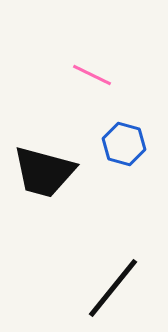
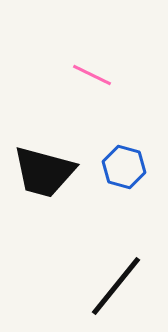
blue hexagon: moved 23 px down
black line: moved 3 px right, 2 px up
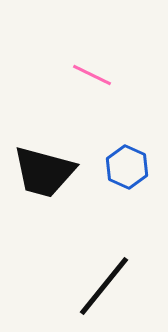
blue hexagon: moved 3 px right; rotated 9 degrees clockwise
black line: moved 12 px left
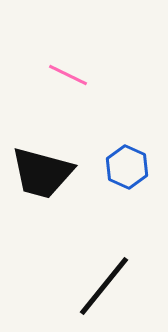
pink line: moved 24 px left
black trapezoid: moved 2 px left, 1 px down
